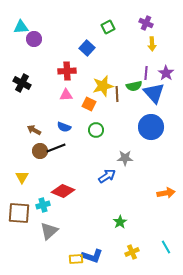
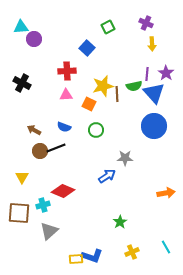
purple line: moved 1 px right, 1 px down
blue circle: moved 3 px right, 1 px up
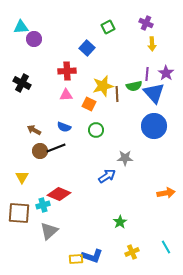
red diamond: moved 4 px left, 3 px down
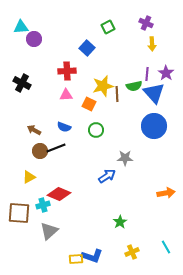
yellow triangle: moved 7 px right; rotated 32 degrees clockwise
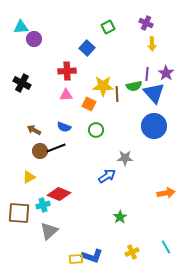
yellow star: rotated 15 degrees clockwise
green star: moved 5 px up
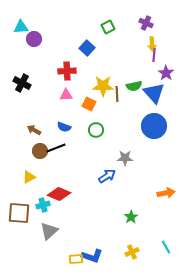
purple line: moved 7 px right, 19 px up
green star: moved 11 px right
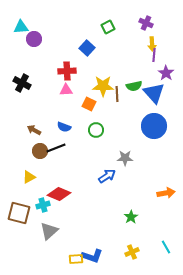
pink triangle: moved 5 px up
brown square: rotated 10 degrees clockwise
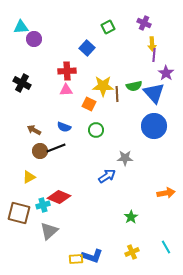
purple cross: moved 2 px left
red diamond: moved 3 px down
